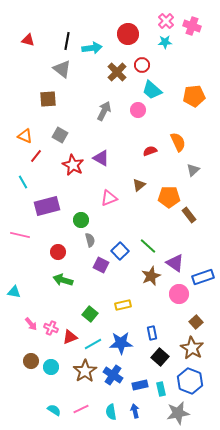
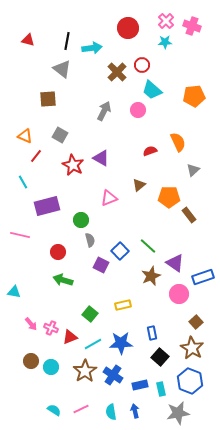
red circle at (128, 34): moved 6 px up
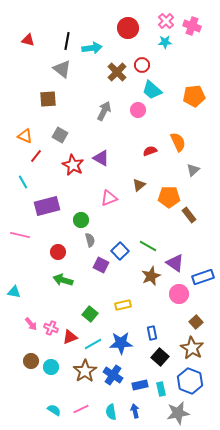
green line at (148, 246): rotated 12 degrees counterclockwise
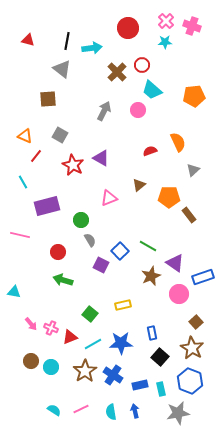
gray semicircle at (90, 240): rotated 16 degrees counterclockwise
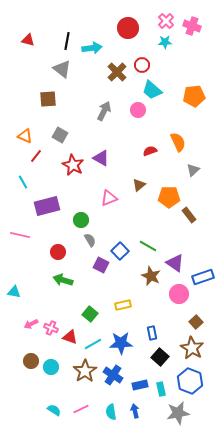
brown star at (151, 276): rotated 24 degrees counterclockwise
pink arrow at (31, 324): rotated 104 degrees clockwise
red triangle at (70, 337): rotated 42 degrees clockwise
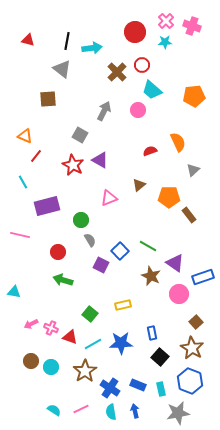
red circle at (128, 28): moved 7 px right, 4 px down
gray square at (60, 135): moved 20 px right
purple triangle at (101, 158): moved 1 px left, 2 px down
blue cross at (113, 375): moved 3 px left, 13 px down
blue rectangle at (140, 385): moved 2 px left; rotated 35 degrees clockwise
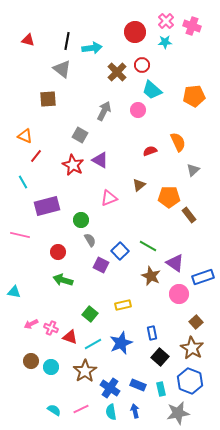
blue star at (121, 343): rotated 20 degrees counterclockwise
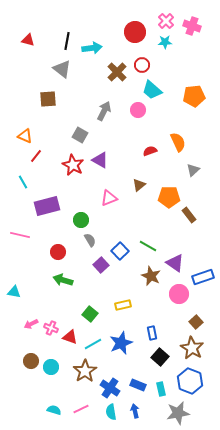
purple square at (101, 265): rotated 21 degrees clockwise
cyan semicircle at (54, 410): rotated 16 degrees counterclockwise
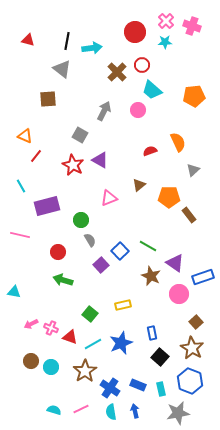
cyan line at (23, 182): moved 2 px left, 4 px down
